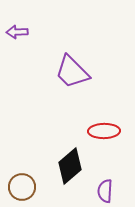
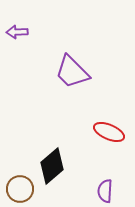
red ellipse: moved 5 px right, 1 px down; rotated 24 degrees clockwise
black diamond: moved 18 px left
brown circle: moved 2 px left, 2 px down
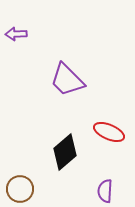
purple arrow: moved 1 px left, 2 px down
purple trapezoid: moved 5 px left, 8 px down
black diamond: moved 13 px right, 14 px up
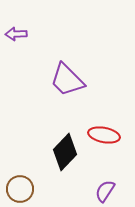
red ellipse: moved 5 px left, 3 px down; rotated 12 degrees counterclockwise
black diamond: rotated 6 degrees counterclockwise
purple semicircle: rotated 30 degrees clockwise
